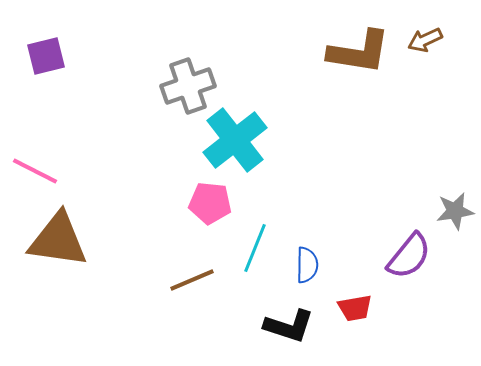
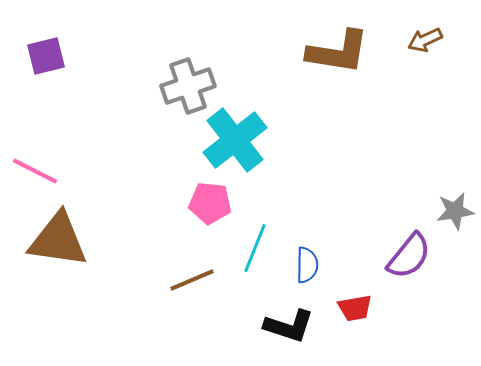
brown L-shape: moved 21 px left
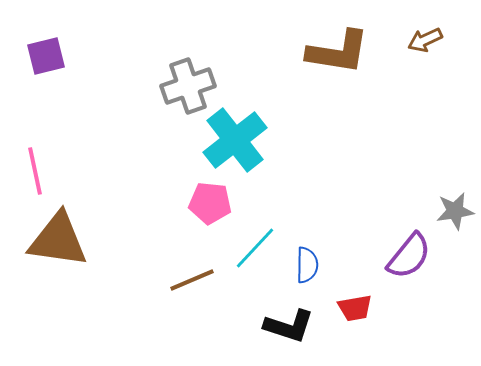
pink line: rotated 51 degrees clockwise
cyan line: rotated 21 degrees clockwise
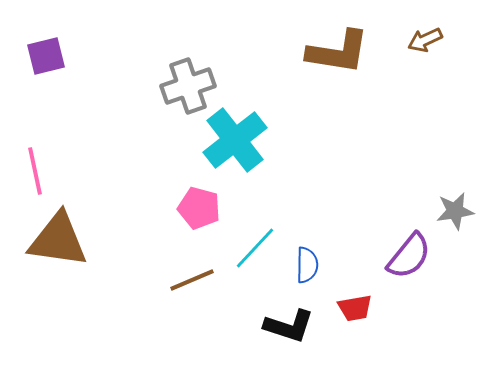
pink pentagon: moved 11 px left, 5 px down; rotated 9 degrees clockwise
